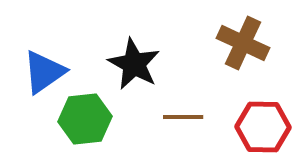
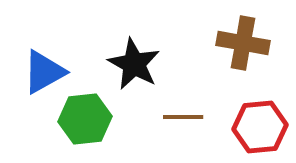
brown cross: rotated 15 degrees counterclockwise
blue triangle: rotated 6 degrees clockwise
red hexagon: moved 3 px left; rotated 6 degrees counterclockwise
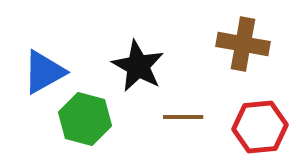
brown cross: moved 1 px down
black star: moved 4 px right, 2 px down
green hexagon: rotated 21 degrees clockwise
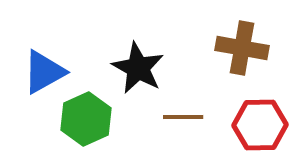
brown cross: moved 1 px left, 4 px down
black star: moved 2 px down
green hexagon: moved 1 px right; rotated 21 degrees clockwise
red hexagon: moved 2 px up; rotated 4 degrees clockwise
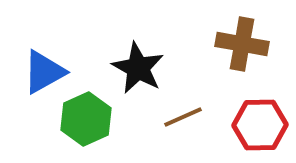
brown cross: moved 4 px up
brown line: rotated 24 degrees counterclockwise
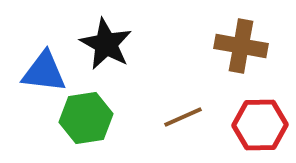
brown cross: moved 1 px left, 2 px down
black star: moved 32 px left, 24 px up
blue triangle: rotated 36 degrees clockwise
green hexagon: moved 1 px up; rotated 15 degrees clockwise
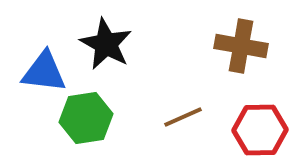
red hexagon: moved 5 px down
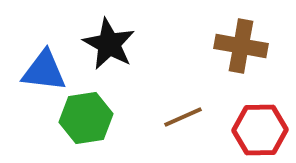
black star: moved 3 px right
blue triangle: moved 1 px up
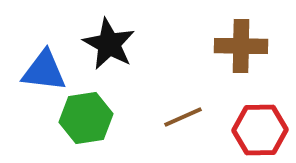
brown cross: rotated 9 degrees counterclockwise
